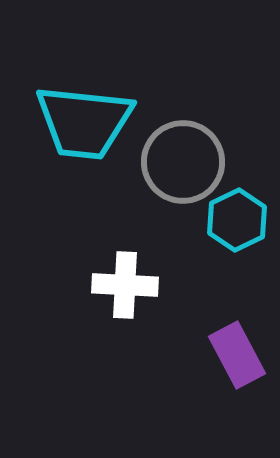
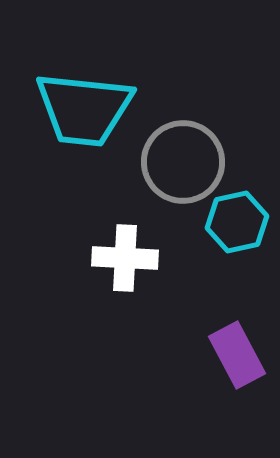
cyan trapezoid: moved 13 px up
cyan hexagon: moved 2 px down; rotated 14 degrees clockwise
white cross: moved 27 px up
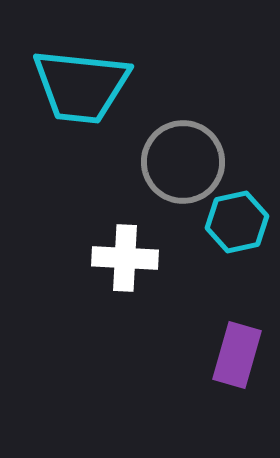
cyan trapezoid: moved 3 px left, 23 px up
purple rectangle: rotated 44 degrees clockwise
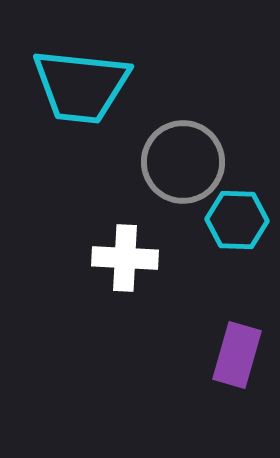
cyan hexagon: moved 2 px up; rotated 14 degrees clockwise
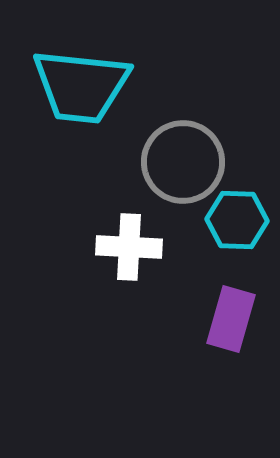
white cross: moved 4 px right, 11 px up
purple rectangle: moved 6 px left, 36 px up
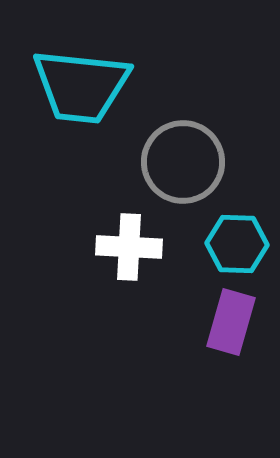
cyan hexagon: moved 24 px down
purple rectangle: moved 3 px down
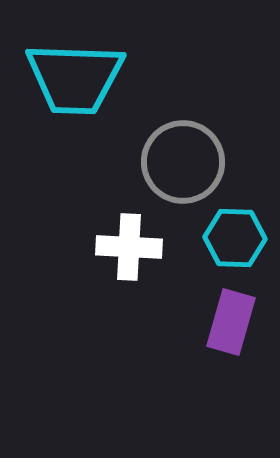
cyan trapezoid: moved 6 px left, 8 px up; rotated 4 degrees counterclockwise
cyan hexagon: moved 2 px left, 6 px up
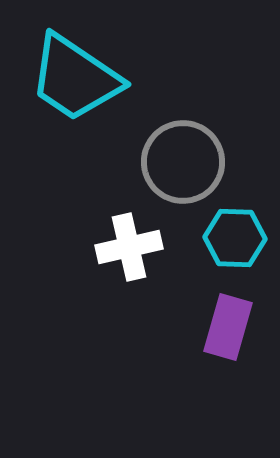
cyan trapezoid: rotated 32 degrees clockwise
white cross: rotated 16 degrees counterclockwise
purple rectangle: moved 3 px left, 5 px down
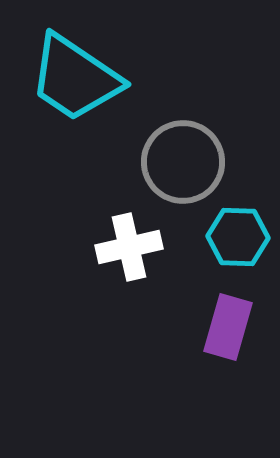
cyan hexagon: moved 3 px right, 1 px up
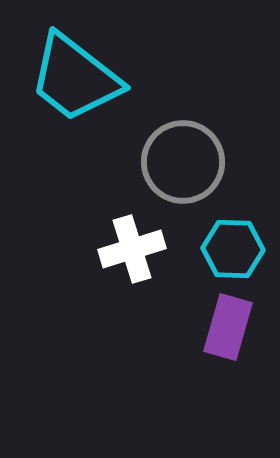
cyan trapezoid: rotated 4 degrees clockwise
cyan hexagon: moved 5 px left, 12 px down
white cross: moved 3 px right, 2 px down; rotated 4 degrees counterclockwise
